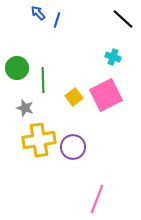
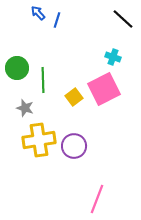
pink square: moved 2 px left, 6 px up
purple circle: moved 1 px right, 1 px up
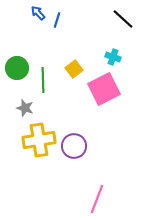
yellow square: moved 28 px up
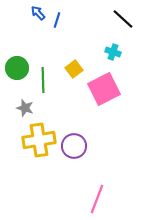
cyan cross: moved 5 px up
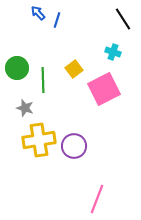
black line: rotated 15 degrees clockwise
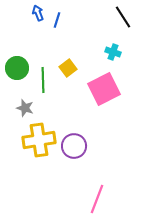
blue arrow: rotated 21 degrees clockwise
black line: moved 2 px up
yellow square: moved 6 px left, 1 px up
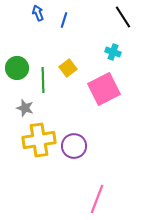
blue line: moved 7 px right
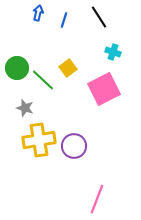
blue arrow: rotated 35 degrees clockwise
black line: moved 24 px left
green line: rotated 45 degrees counterclockwise
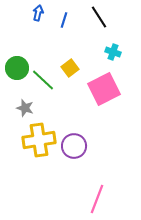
yellow square: moved 2 px right
